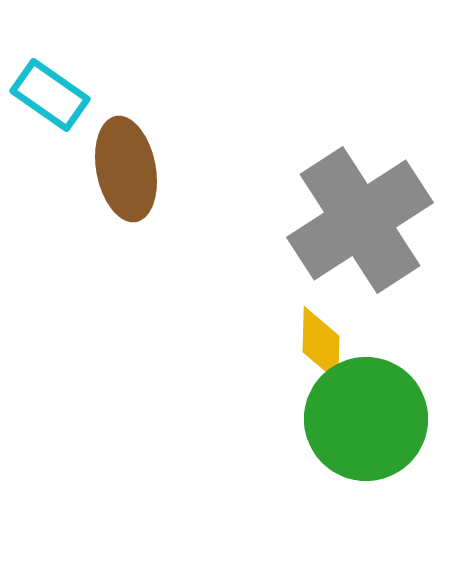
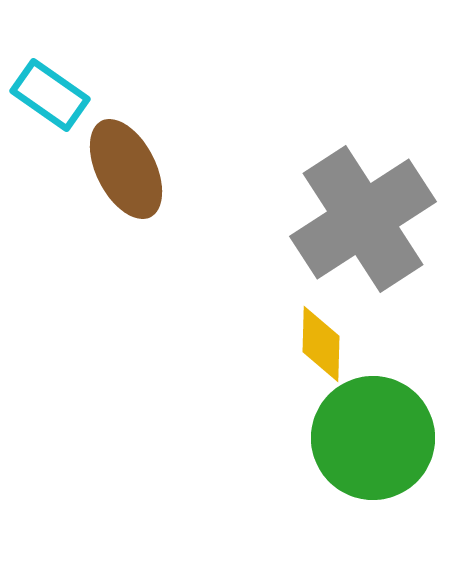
brown ellipse: rotated 16 degrees counterclockwise
gray cross: moved 3 px right, 1 px up
green circle: moved 7 px right, 19 px down
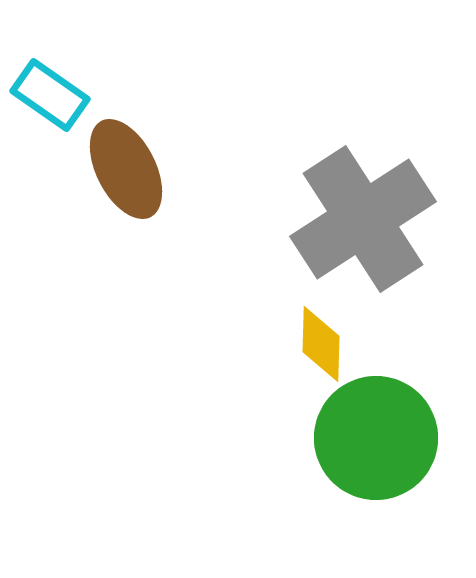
green circle: moved 3 px right
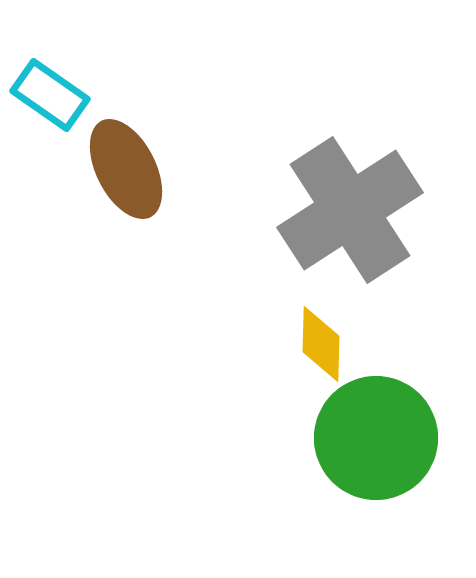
gray cross: moved 13 px left, 9 px up
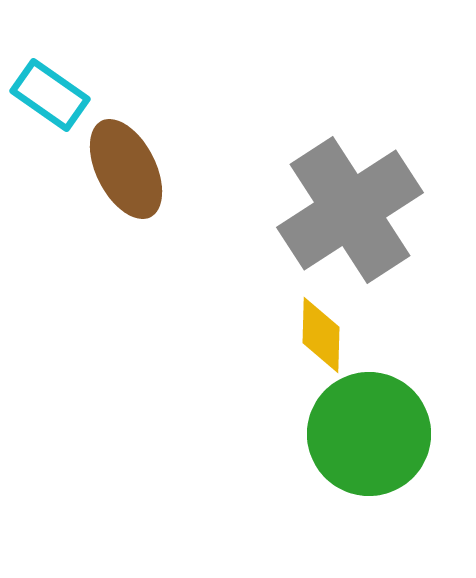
yellow diamond: moved 9 px up
green circle: moved 7 px left, 4 px up
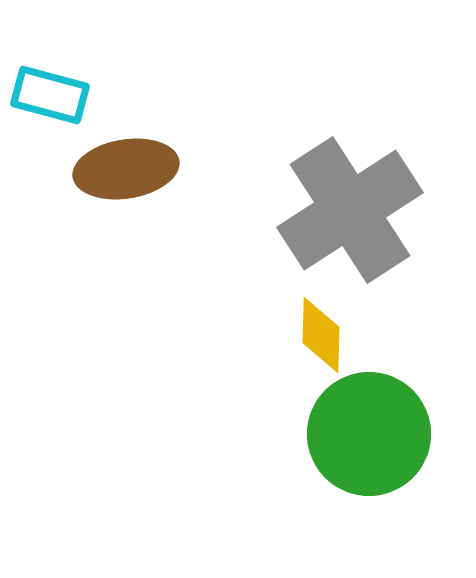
cyan rectangle: rotated 20 degrees counterclockwise
brown ellipse: rotated 72 degrees counterclockwise
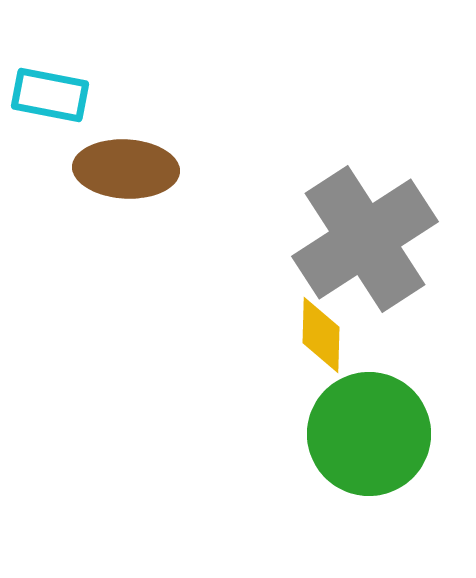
cyan rectangle: rotated 4 degrees counterclockwise
brown ellipse: rotated 12 degrees clockwise
gray cross: moved 15 px right, 29 px down
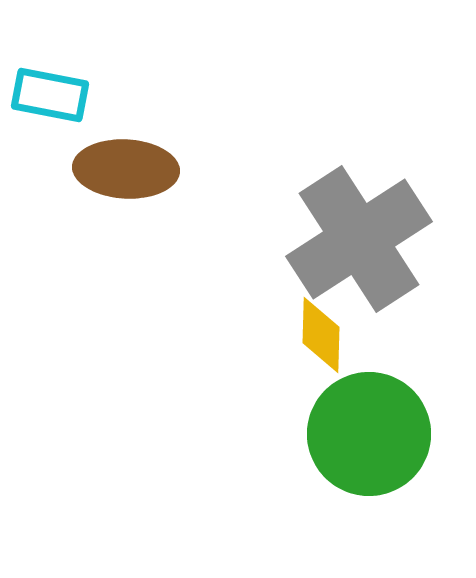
gray cross: moved 6 px left
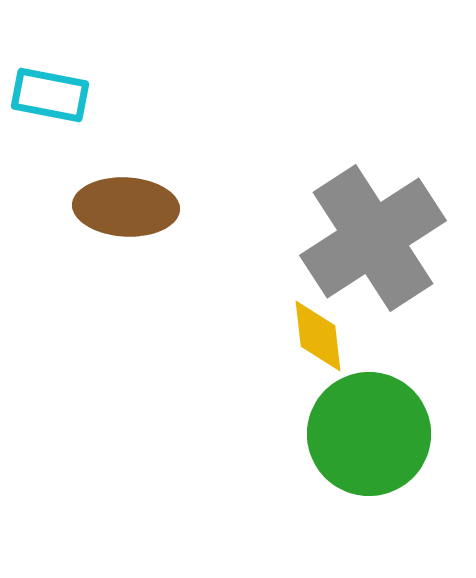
brown ellipse: moved 38 px down
gray cross: moved 14 px right, 1 px up
yellow diamond: moved 3 px left, 1 px down; rotated 8 degrees counterclockwise
